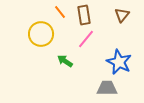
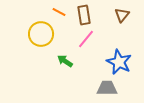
orange line: moved 1 px left; rotated 24 degrees counterclockwise
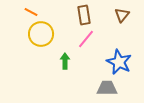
orange line: moved 28 px left
green arrow: rotated 56 degrees clockwise
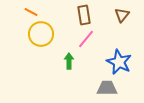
green arrow: moved 4 px right
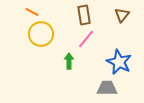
orange line: moved 1 px right
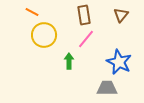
brown triangle: moved 1 px left
yellow circle: moved 3 px right, 1 px down
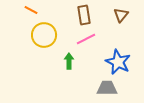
orange line: moved 1 px left, 2 px up
pink line: rotated 24 degrees clockwise
blue star: moved 1 px left
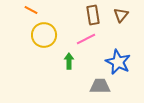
brown rectangle: moved 9 px right
gray trapezoid: moved 7 px left, 2 px up
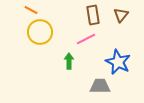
yellow circle: moved 4 px left, 3 px up
